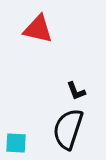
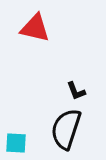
red triangle: moved 3 px left, 1 px up
black semicircle: moved 2 px left
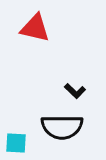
black L-shape: moved 1 px left; rotated 25 degrees counterclockwise
black semicircle: moved 4 px left, 2 px up; rotated 108 degrees counterclockwise
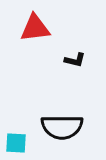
red triangle: rotated 20 degrees counterclockwise
black L-shape: moved 31 px up; rotated 30 degrees counterclockwise
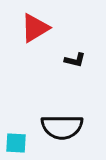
red triangle: rotated 24 degrees counterclockwise
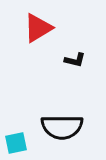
red triangle: moved 3 px right
cyan square: rotated 15 degrees counterclockwise
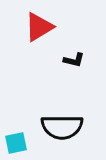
red triangle: moved 1 px right, 1 px up
black L-shape: moved 1 px left
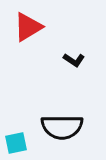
red triangle: moved 11 px left
black L-shape: rotated 20 degrees clockwise
